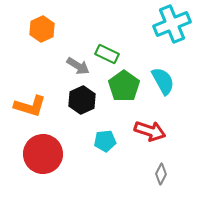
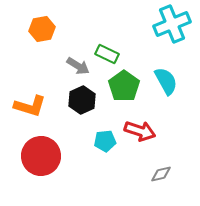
orange hexagon: rotated 15 degrees clockwise
cyan semicircle: moved 3 px right
red arrow: moved 10 px left
red circle: moved 2 px left, 2 px down
gray diamond: rotated 50 degrees clockwise
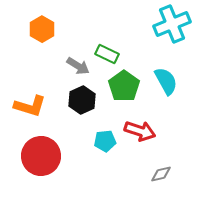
orange hexagon: rotated 20 degrees counterclockwise
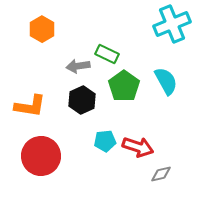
gray arrow: rotated 140 degrees clockwise
orange L-shape: rotated 8 degrees counterclockwise
red arrow: moved 2 px left, 16 px down
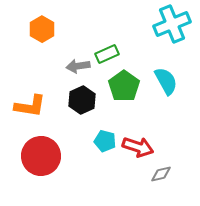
green rectangle: rotated 50 degrees counterclockwise
cyan pentagon: rotated 20 degrees clockwise
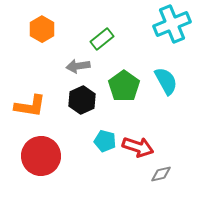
green rectangle: moved 5 px left, 15 px up; rotated 15 degrees counterclockwise
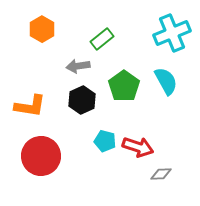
cyan cross: moved 9 px down
gray diamond: rotated 10 degrees clockwise
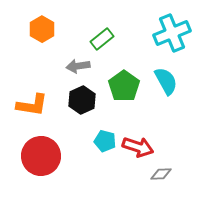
orange L-shape: moved 2 px right, 1 px up
